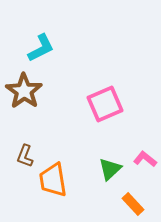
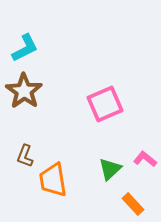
cyan L-shape: moved 16 px left
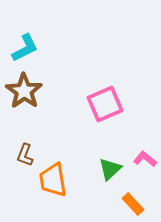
brown L-shape: moved 1 px up
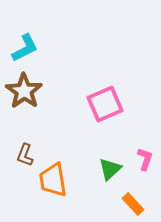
pink L-shape: rotated 70 degrees clockwise
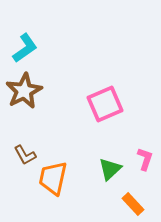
cyan L-shape: rotated 8 degrees counterclockwise
brown star: rotated 9 degrees clockwise
brown L-shape: rotated 50 degrees counterclockwise
orange trapezoid: moved 2 px up; rotated 21 degrees clockwise
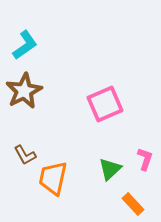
cyan L-shape: moved 3 px up
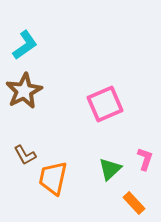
orange rectangle: moved 1 px right, 1 px up
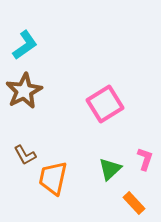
pink square: rotated 9 degrees counterclockwise
